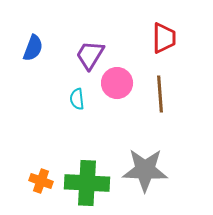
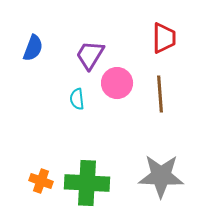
gray star: moved 16 px right, 6 px down
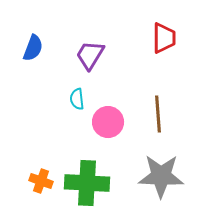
pink circle: moved 9 px left, 39 px down
brown line: moved 2 px left, 20 px down
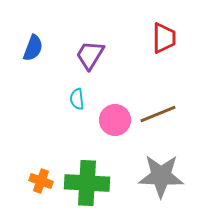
brown line: rotated 72 degrees clockwise
pink circle: moved 7 px right, 2 px up
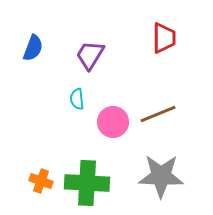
pink circle: moved 2 px left, 2 px down
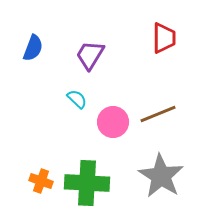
cyan semicircle: rotated 140 degrees clockwise
gray star: rotated 30 degrees clockwise
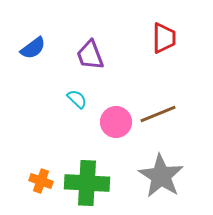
blue semicircle: rotated 32 degrees clockwise
purple trapezoid: rotated 52 degrees counterclockwise
pink circle: moved 3 px right
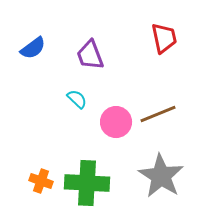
red trapezoid: rotated 12 degrees counterclockwise
